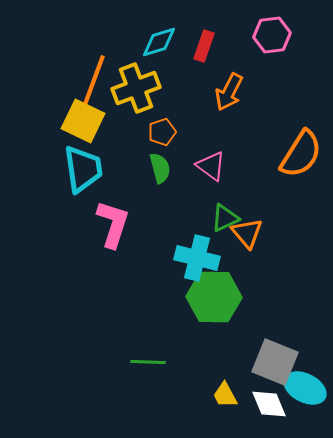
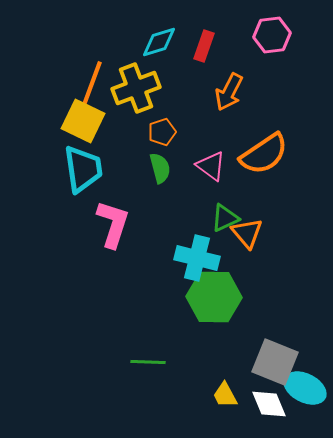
orange line: moved 3 px left, 6 px down
orange semicircle: moved 37 px left; rotated 24 degrees clockwise
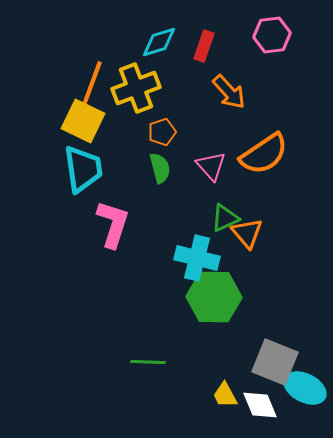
orange arrow: rotated 69 degrees counterclockwise
pink triangle: rotated 12 degrees clockwise
white diamond: moved 9 px left, 1 px down
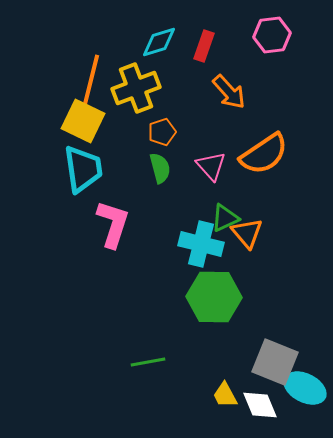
orange line: moved 6 px up; rotated 6 degrees counterclockwise
cyan cross: moved 4 px right, 14 px up
green line: rotated 12 degrees counterclockwise
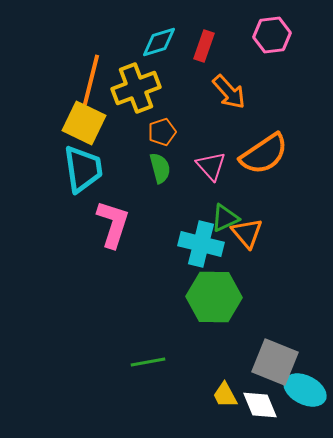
yellow square: moved 1 px right, 2 px down
cyan ellipse: moved 2 px down
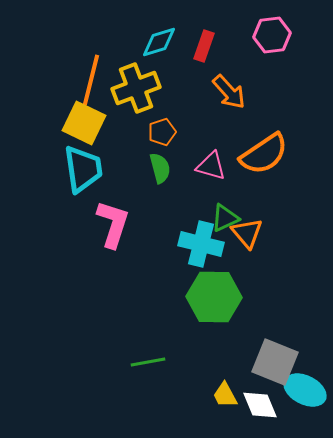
pink triangle: rotated 32 degrees counterclockwise
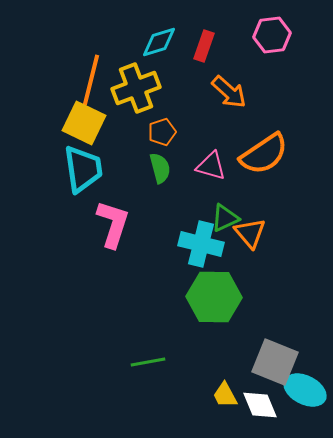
orange arrow: rotated 6 degrees counterclockwise
orange triangle: moved 3 px right
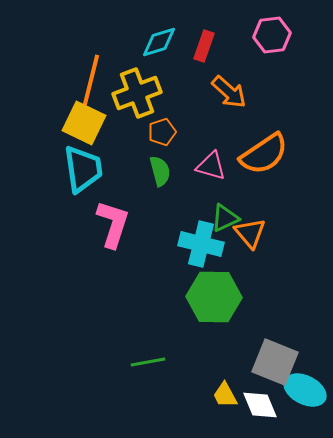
yellow cross: moved 1 px right, 5 px down
green semicircle: moved 3 px down
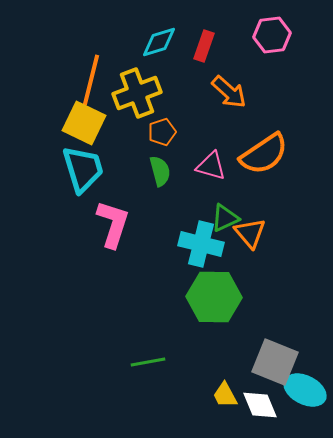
cyan trapezoid: rotated 9 degrees counterclockwise
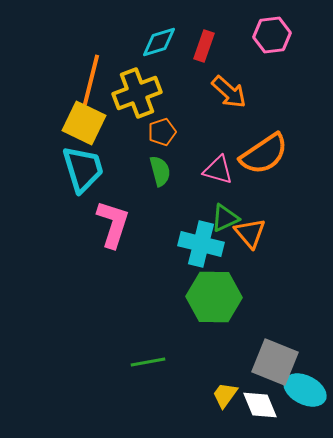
pink triangle: moved 7 px right, 4 px down
yellow trapezoid: rotated 64 degrees clockwise
